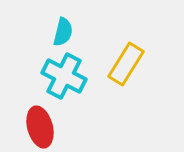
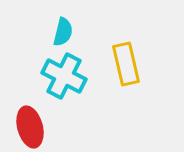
yellow rectangle: rotated 45 degrees counterclockwise
red ellipse: moved 10 px left
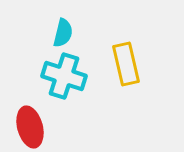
cyan semicircle: moved 1 px down
cyan cross: rotated 9 degrees counterclockwise
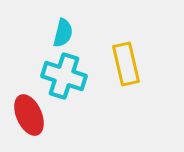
red ellipse: moved 1 px left, 12 px up; rotated 9 degrees counterclockwise
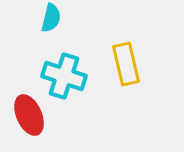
cyan semicircle: moved 12 px left, 15 px up
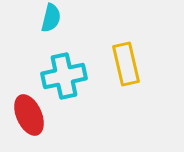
cyan cross: rotated 30 degrees counterclockwise
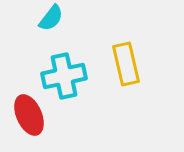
cyan semicircle: rotated 24 degrees clockwise
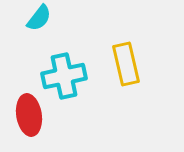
cyan semicircle: moved 12 px left
red ellipse: rotated 15 degrees clockwise
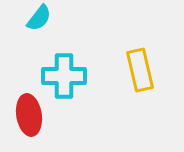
yellow rectangle: moved 14 px right, 6 px down
cyan cross: rotated 12 degrees clockwise
